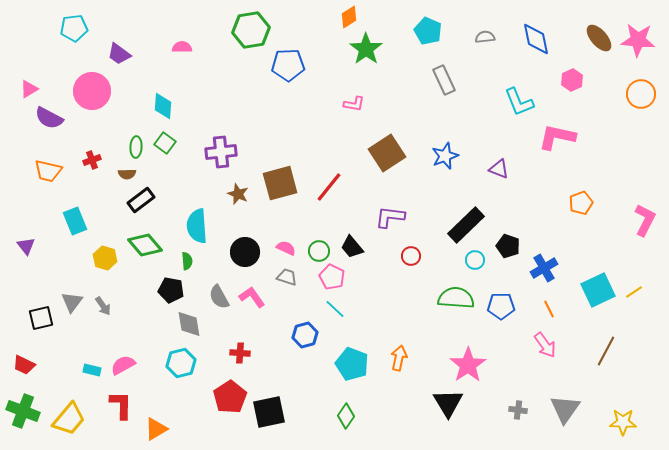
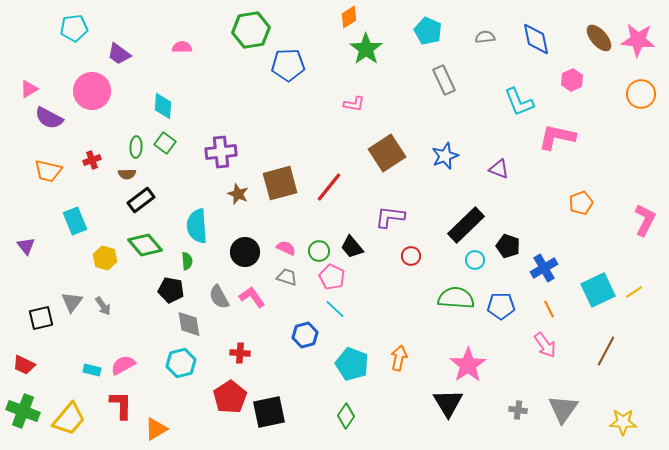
gray triangle at (565, 409): moved 2 px left
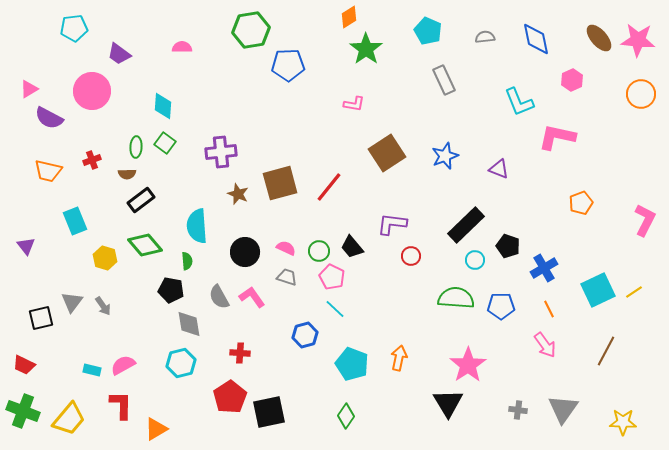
purple L-shape at (390, 217): moved 2 px right, 7 px down
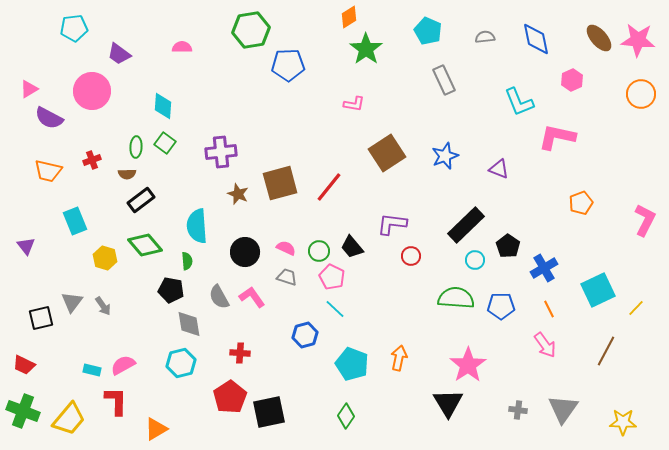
black pentagon at (508, 246): rotated 15 degrees clockwise
yellow line at (634, 292): moved 2 px right, 16 px down; rotated 12 degrees counterclockwise
red L-shape at (121, 405): moved 5 px left, 4 px up
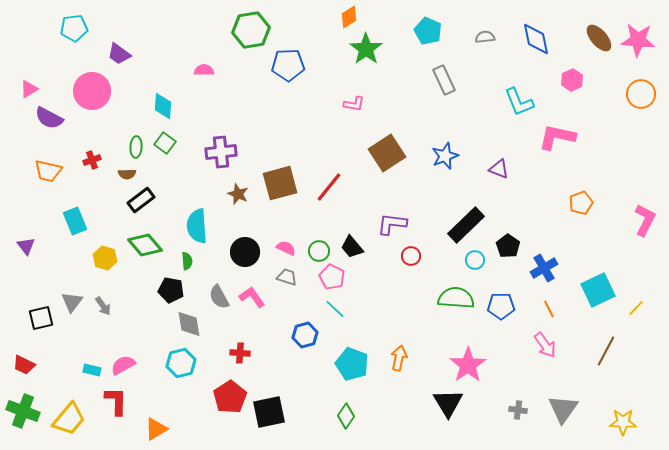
pink semicircle at (182, 47): moved 22 px right, 23 px down
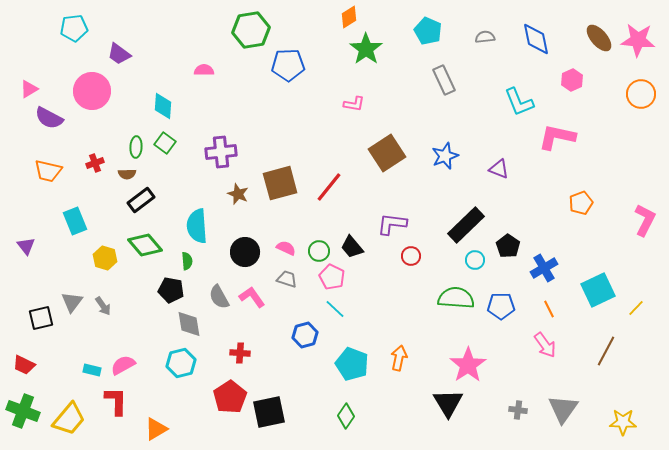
red cross at (92, 160): moved 3 px right, 3 px down
gray trapezoid at (287, 277): moved 2 px down
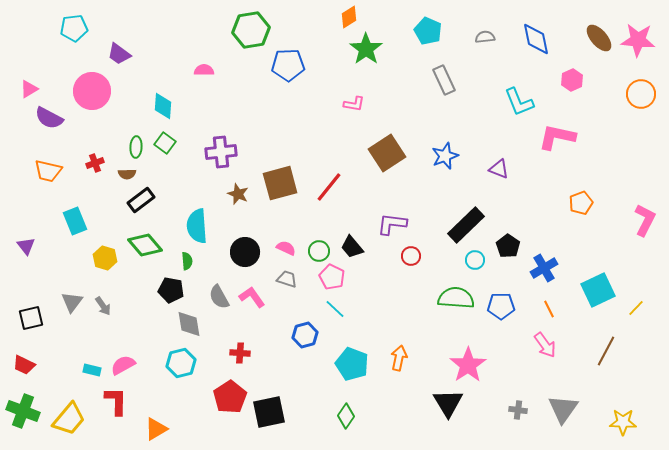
black square at (41, 318): moved 10 px left
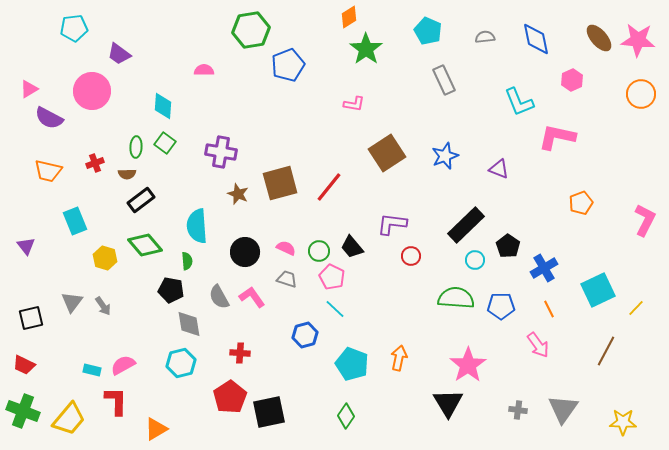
blue pentagon at (288, 65): rotated 20 degrees counterclockwise
purple cross at (221, 152): rotated 16 degrees clockwise
pink arrow at (545, 345): moved 7 px left
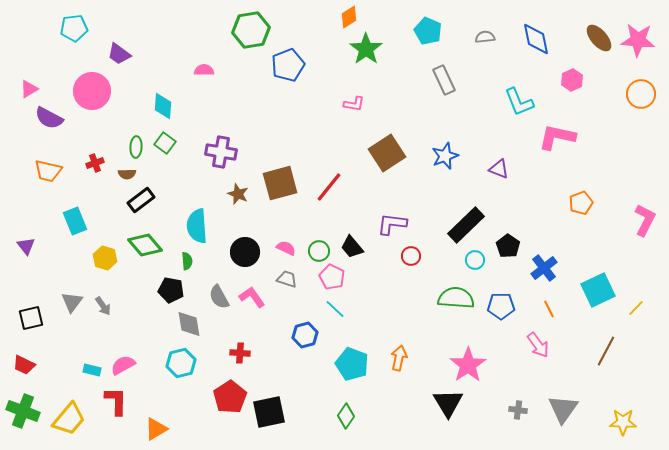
blue cross at (544, 268): rotated 8 degrees counterclockwise
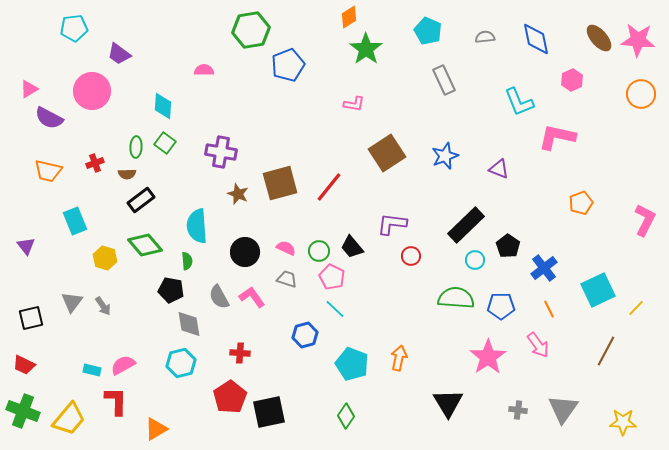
pink star at (468, 365): moved 20 px right, 8 px up
